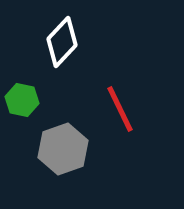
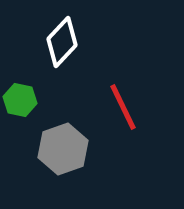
green hexagon: moved 2 px left
red line: moved 3 px right, 2 px up
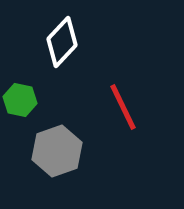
gray hexagon: moved 6 px left, 2 px down
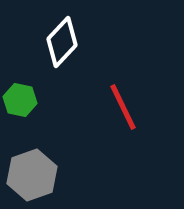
gray hexagon: moved 25 px left, 24 px down
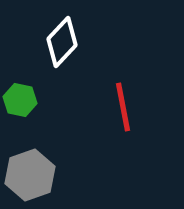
red line: rotated 15 degrees clockwise
gray hexagon: moved 2 px left
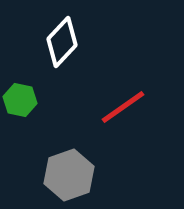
red line: rotated 66 degrees clockwise
gray hexagon: moved 39 px right
